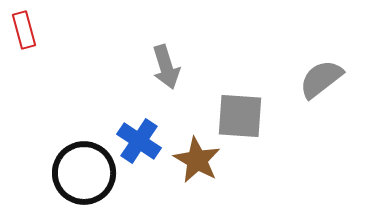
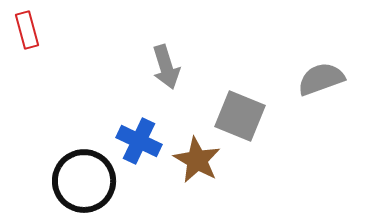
red rectangle: moved 3 px right
gray semicircle: rotated 18 degrees clockwise
gray square: rotated 18 degrees clockwise
blue cross: rotated 9 degrees counterclockwise
black circle: moved 8 px down
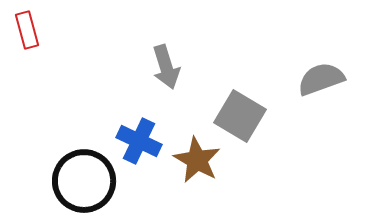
gray square: rotated 9 degrees clockwise
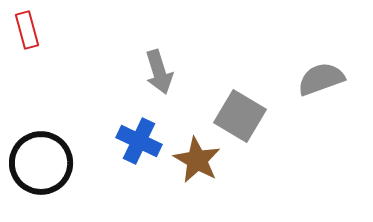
gray arrow: moved 7 px left, 5 px down
black circle: moved 43 px left, 18 px up
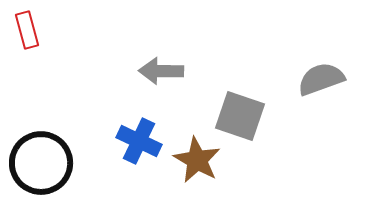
gray arrow: moved 2 px right, 1 px up; rotated 108 degrees clockwise
gray square: rotated 12 degrees counterclockwise
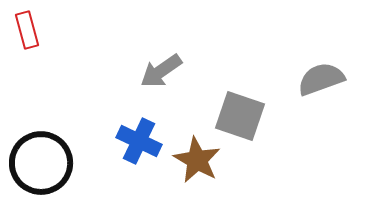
gray arrow: rotated 36 degrees counterclockwise
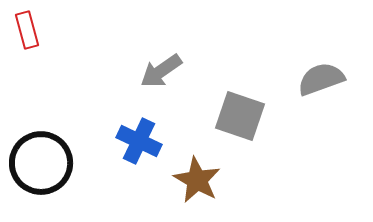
brown star: moved 20 px down
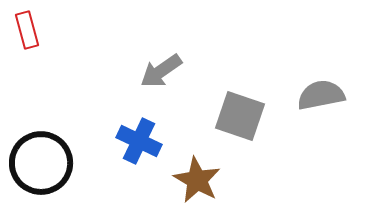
gray semicircle: moved 16 px down; rotated 9 degrees clockwise
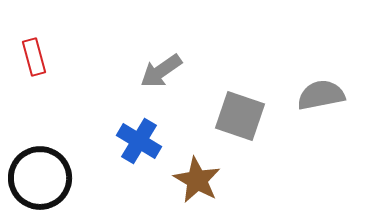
red rectangle: moved 7 px right, 27 px down
blue cross: rotated 6 degrees clockwise
black circle: moved 1 px left, 15 px down
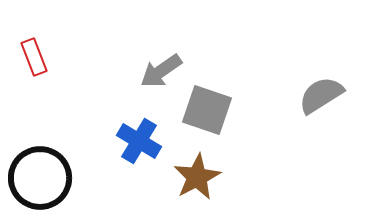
red rectangle: rotated 6 degrees counterclockwise
gray semicircle: rotated 21 degrees counterclockwise
gray square: moved 33 px left, 6 px up
brown star: moved 3 px up; rotated 15 degrees clockwise
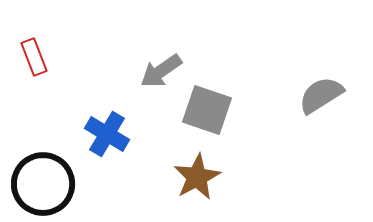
blue cross: moved 32 px left, 7 px up
black circle: moved 3 px right, 6 px down
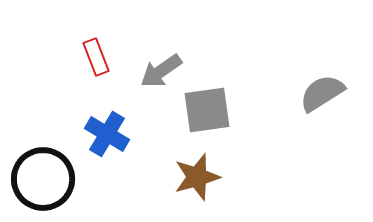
red rectangle: moved 62 px right
gray semicircle: moved 1 px right, 2 px up
gray square: rotated 27 degrees counterclockwise
brown star: rotated 12 degrees clockwise
black circle: moved 5 px up
